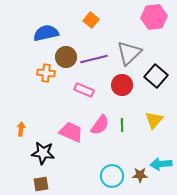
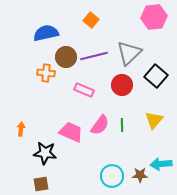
purple line: moved 3 px up
black star: moved 2 px right
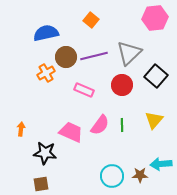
pink hexagon: moved 1 px right, 1 px down
orange cross: rotated 36 degrees counterclockwise
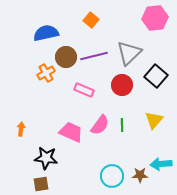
black star: moved 1 px right, 5 px down
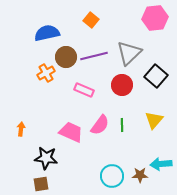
blue semicircle: moved 1 px right
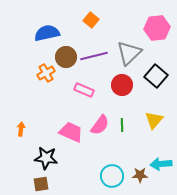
pink hexagon: moved 2 px right, 10 px down
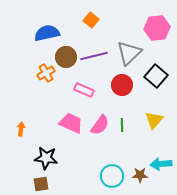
pink trapezoid: moved 9 px up
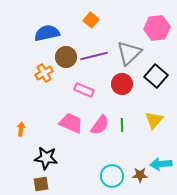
orange cross: moved 2 px left
red circle: moved 1 px up
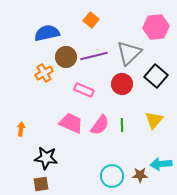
pink hexagon: moved 1 px left, 1 px up
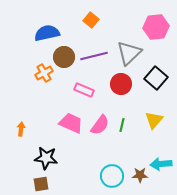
brown circle: moved 2 px left
black square: moved 2 px down
red circle: moved 1 px left
green line: rotated 16 degrees clockwise
